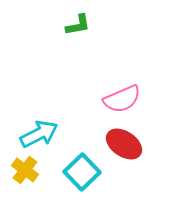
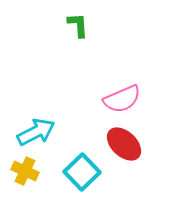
green L-shape: rotated 84 degrees counterclockwise
cyan arrow: moved 3 px left, 2 px up
red ellipse: rotated 9 degrees clockwise
yellow cross: moved 1 px down; rotated 12 degrees counterclockwise
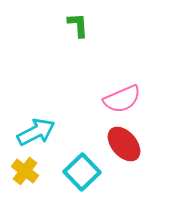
red ellipse: rotated 6 degrees clockwise
yellow cross: rotated 12 degrees clockwise
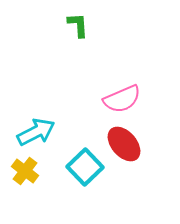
cyan square: moved 3 px right, 5 px up
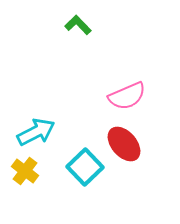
green L-shape: rotated 40 degrees counterclockwise
pink semicircle: moved 5 px right, 3 px up
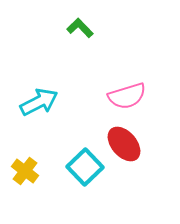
green L-shape: moved 2 px right, 3 px down
pink semicircle: rotated 6 degrees clockwise
cyan arrow: moved 3 px right, 30 px up
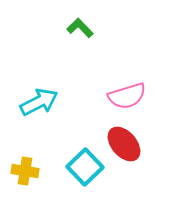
yellow cross: rotated 28 degrees counterclockwise
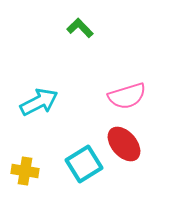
cyan square: moved 1 px left, 3 px up; rotated 12 degrees clockwise
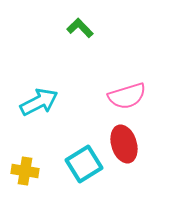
red ellipse: rotated 24 degrees clockwise
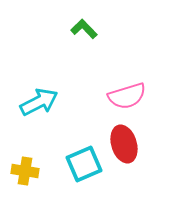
green L-shape: moved 4 px right, 1 px down
cyan square: rotated 9 degrees clockwise
